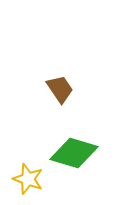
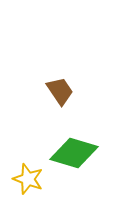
brown trapezoid: moved 2 px down
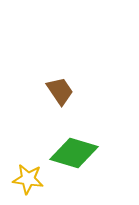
yellow star: rotated 12 degrees counterclockwise
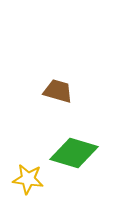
brown trapezoid: moved 2 px left; rotated 40 degrees counterclockwise
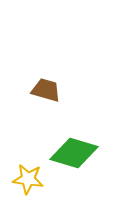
brown trapezoid: moved 12 px left, 1 px up
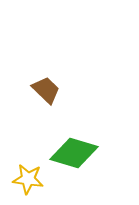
brown trapezoid: rotated 28 degrees clockwise
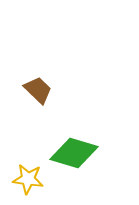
brown trapezoid: moved 8 px left
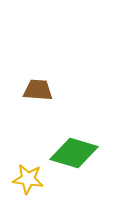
brown trapezoid: rotated 40 degrees counterclockwise
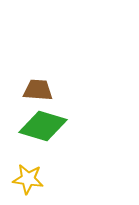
green diamond: moved 31 px left, 27 px up
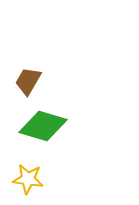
brown trapezoid: moved 10 px left, 9 px up; rotated 64 degrees counterclockwise
